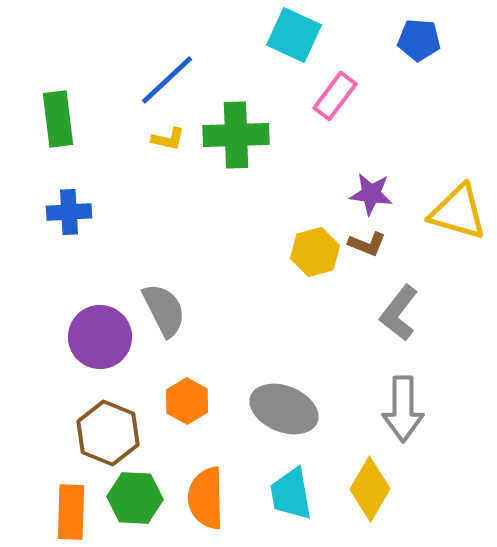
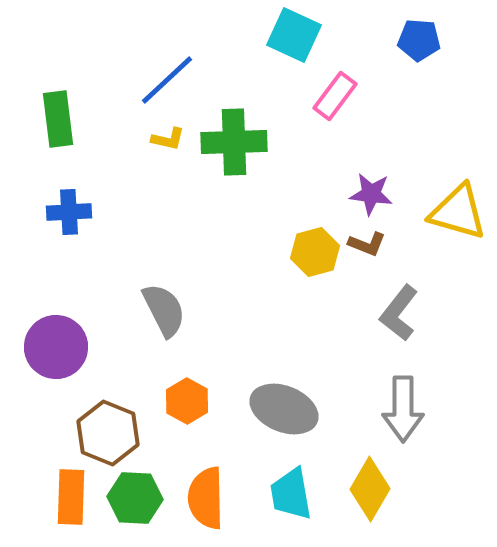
green cross: moved 2 px left, 7 px down
purple circle: moved 44 px left, 10 px down
orange rectangle: moved 15 px up
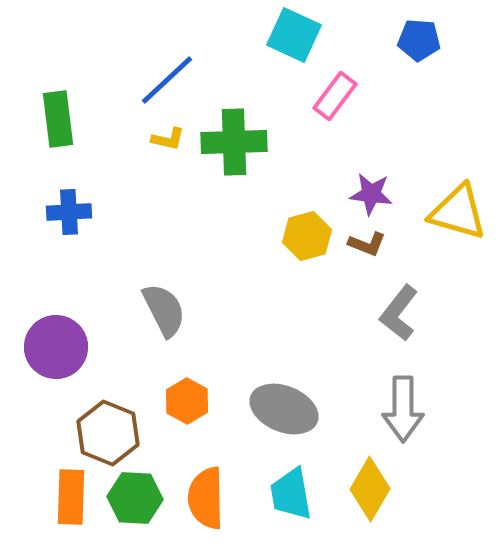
yellow hexagon: moved 8 px left, 16 px up
